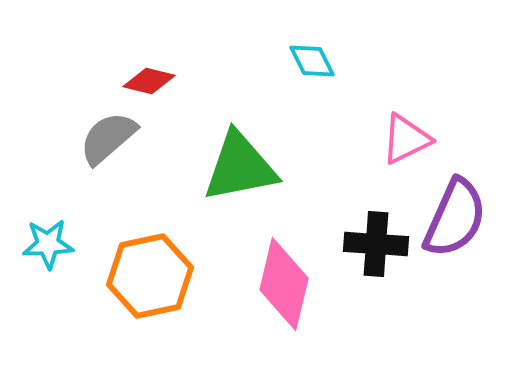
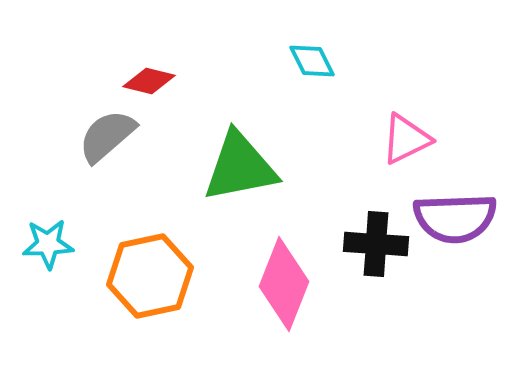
gray semicircle: moved 1 px left, 2 px up
purple semicircle: rotated 64 degrees clockwise
pink diamond: rotated 8 degrees clockwise
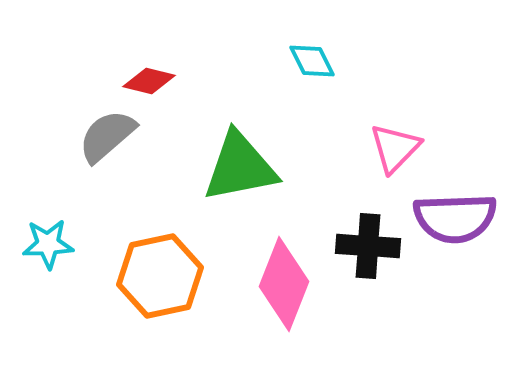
pink triangle: moved 11 px left, 9 px down; rotated 20 degrees counterclockwise
black cross: moved 8 px left, 2 px down
orange hexagon: moved 10 px right
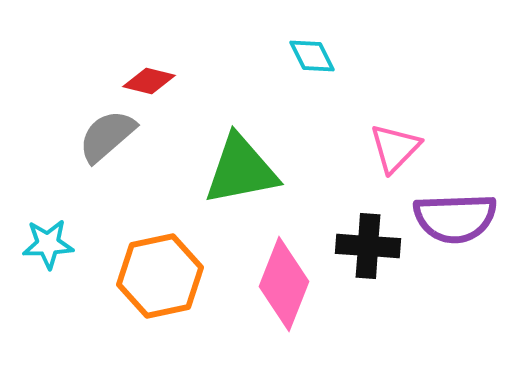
cyan diamond: moved 5 px up
green triangle: moved 1 px right, 3 px down
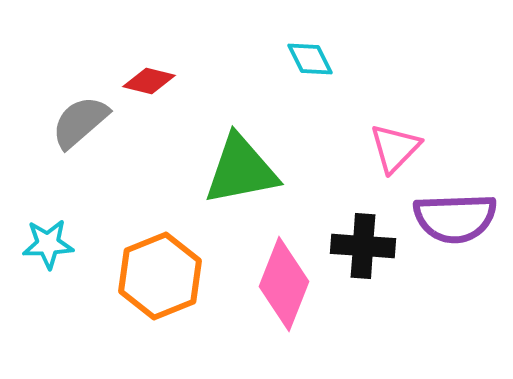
cyan diamond: moved 2 px left, 3 px down
gray semicircle: moved 27 px left, 14 px up
black cross: moved 5 px left
orange hexagon: rotated 10 degrees counterclockwise
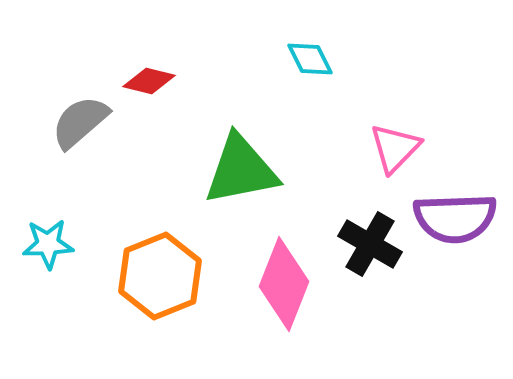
black cross: moved 7 px right, 2 px up; rotated 26 degrees clockwise
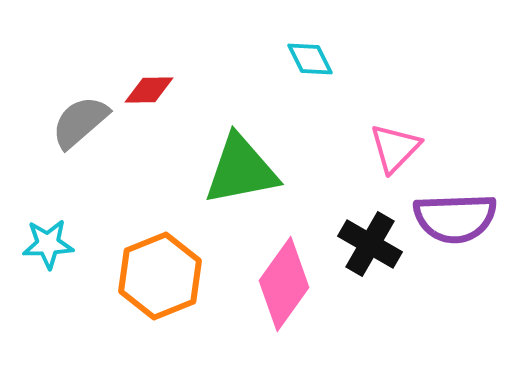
red diamond: moved 9 px down; rotated 15 degrees counterclockwise
pink diamond: rotated 14 degrees clockwise
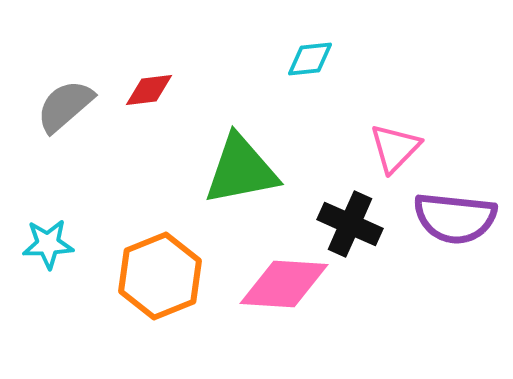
cyan diamond: rotated 69 degrees counterclockwise
red diamond: rotated 6 degrees counterclockwise
gray semicircle: moved 15 px left, 16 px up
purple semicircle: rotated 8 degrees clockwise
black cross: moved 20 px left, 20 px up; rotated 6 degrees counterclockwise
pink diamond: rotated 58 degrees clockwise
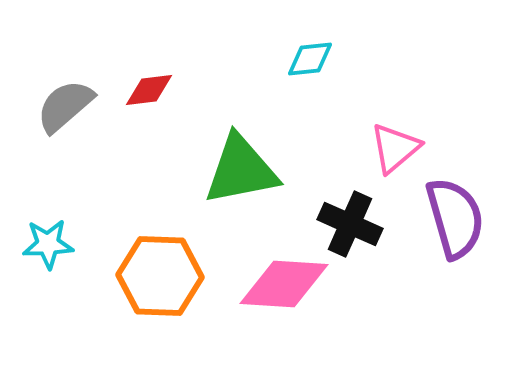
pink triangle: rotated 6 degrees clockwise
purple semicircle: rotated 112 degrees counterclockwise
orange hexagon: rotated 24 degrees clockwise
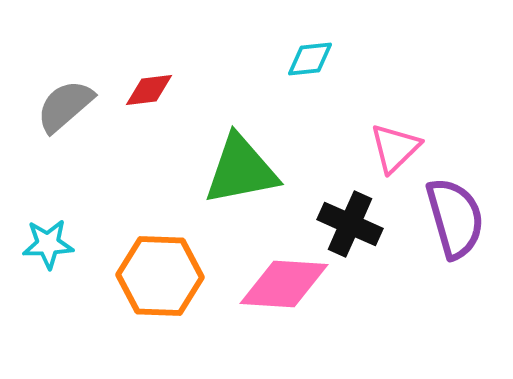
pink triangle: rotated 4 degrees counterclockwise
